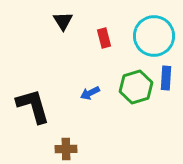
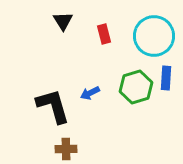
red rectangle: moved 4 px up
black L-shape: moved 20 px right
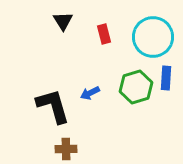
cyan circle: moved 1 px left, 1 px down
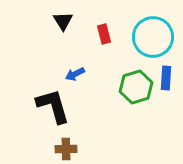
blue arrow: moved 15 px left, 19 px up
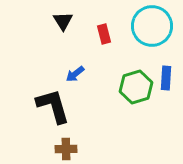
cyan circle: moved 1 px left, 11 px up
blue arrow: rotated 12 degrees counterclockwise
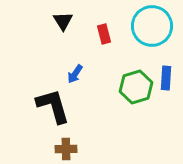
blue arrow: rotated 18 degrees counterclockwise
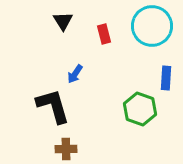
green hexagon: moved 4 px right, 22 px down; rotated 24 degrees counterclockwise
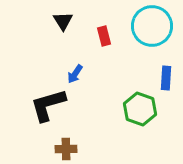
red rectangle: moved 2 px down
black L-shape: moved 5 px left, 1 px up; rotated 90 degrees counterclockwise
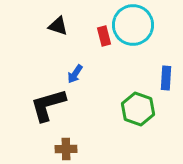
black triangle: moved 5 px left, 5 px down; rotated 40 degrees counterclockwise
cyan circle: moved 19 px left, 1 px up
green hexagon: moved 2 px left
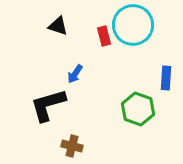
brown cross: moved 6 px right, 3 px up; rotated 15 degrees clockwise
